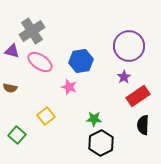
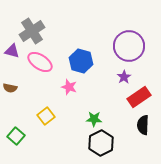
blue hexagon: rotated 25 degrees clockwise
red rectangle: moved 1 px right, 1 px down
green square: moved 1 px left, 1 px down
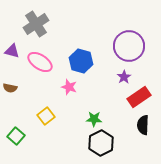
gray cross: moved 4 px right, 7 px up
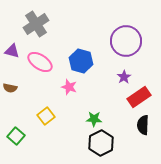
purple circle: moved 3 px left, 5 px up
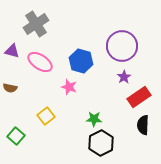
purple circle: moved 4 px left, 5 px down
